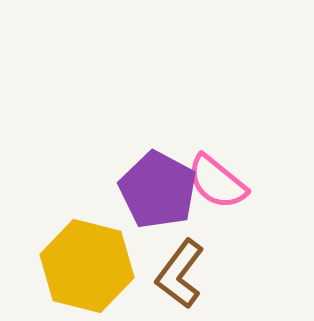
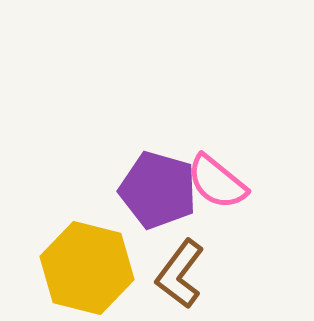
purple pentagon: rotated 12 degrees counterclockwise
yellow hexagon: moved 2 px down
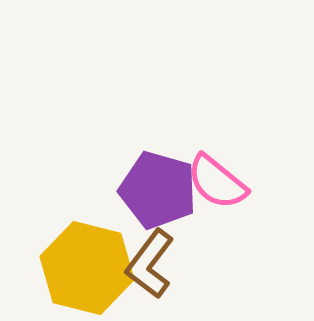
brown L-shape: moved 30 px left, 10 px up
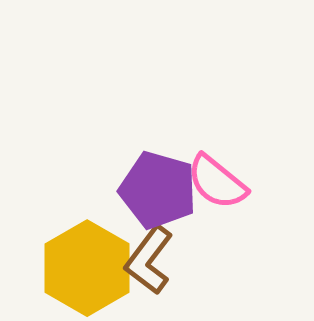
brown L-shape: moved 1 px left, 4 px up
yellow hexagon: rotated 16 degrees clockwise
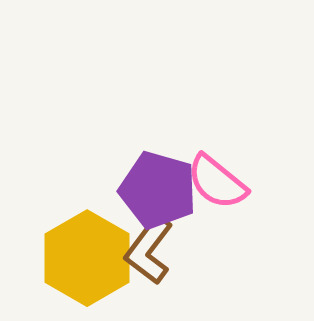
brown L-shape: moved 10 px up
yellow hexagon: moved 10 px up
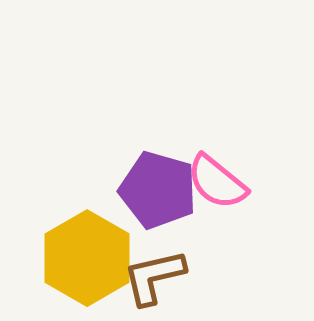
brown L-shape: moved 5 px right, 27 px down; rotated 40 degrees clockwise
